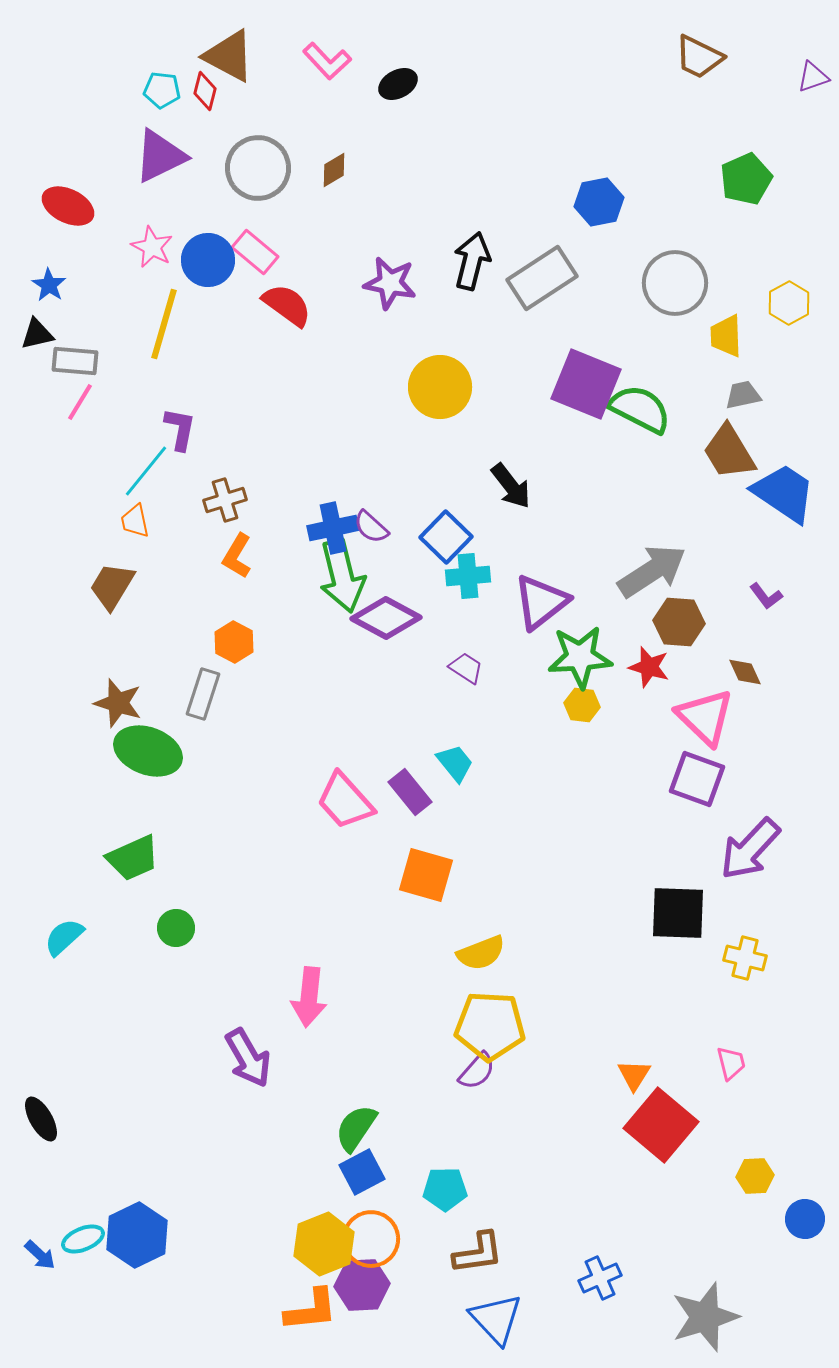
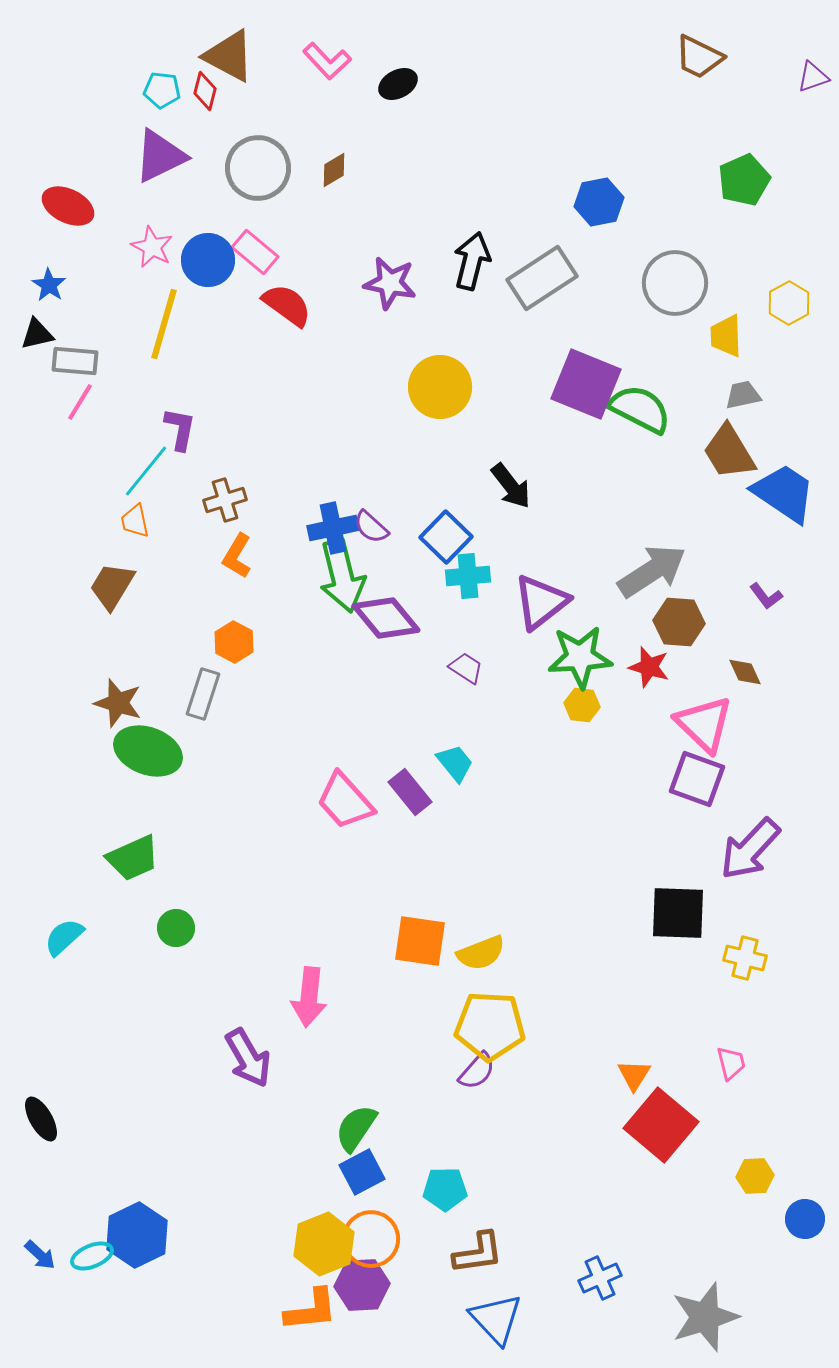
green pentagon at (746, 179): moved 2 px left, 1 px down
purple diamond at (386, 618): rotated 22 degrees clockwise
pink triangle at (705, 717): moved 1 px left, 7 px down
orange square at (426, 875): moved 6 px left, 66 px down; rotated 8 degrees counterclockwise
cyan ellipse at (83, 1239): moved 9 px right, 17 px down
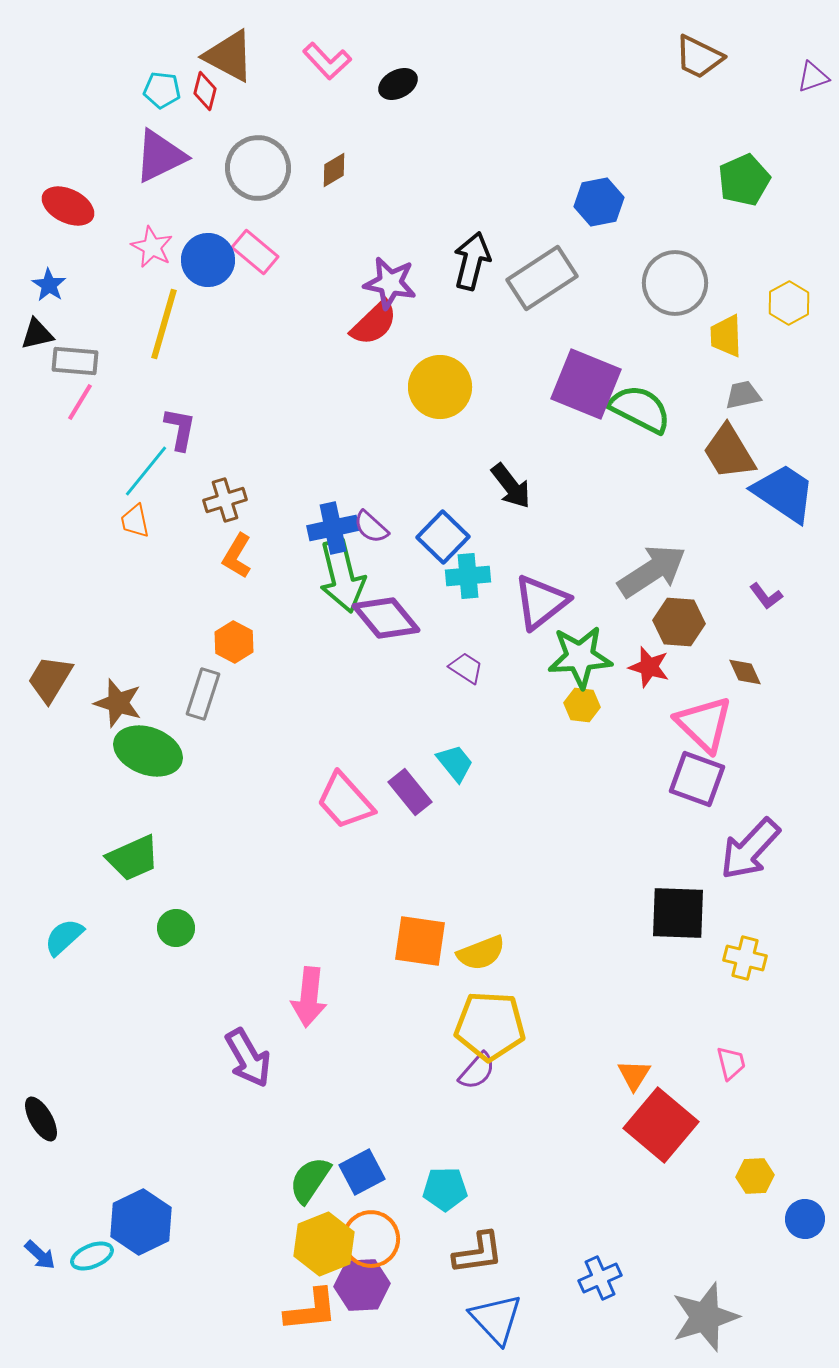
red semicircle at (287, 305): moved 87 px right, 18 px down; rotated 100 degrees clockwise
blue square at (446, 537): moved 3 px left
brown trapezoid at (112, 586): moved 62 px left, 93 px down
green semicircle at (356, 1128): moved 46 px left, 52 px down
blue hexagon at (137, 1235): moved 4 px right, 13 px up
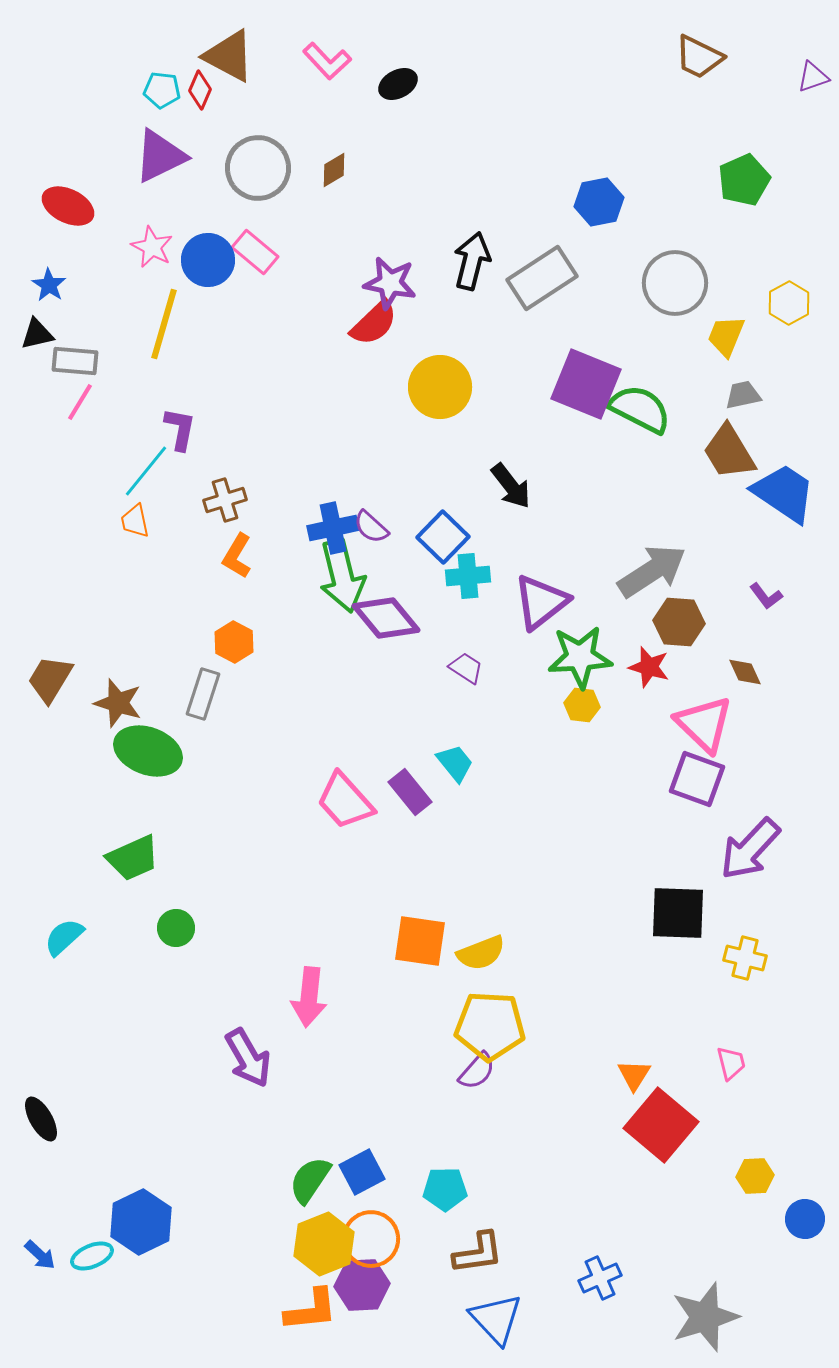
red diamond at (205, 91): moved 5 px left, 1 px up; rotated 9 degrees clockwise
yellow trapezoid at (726, 336): rotated 24 degrees clockwise
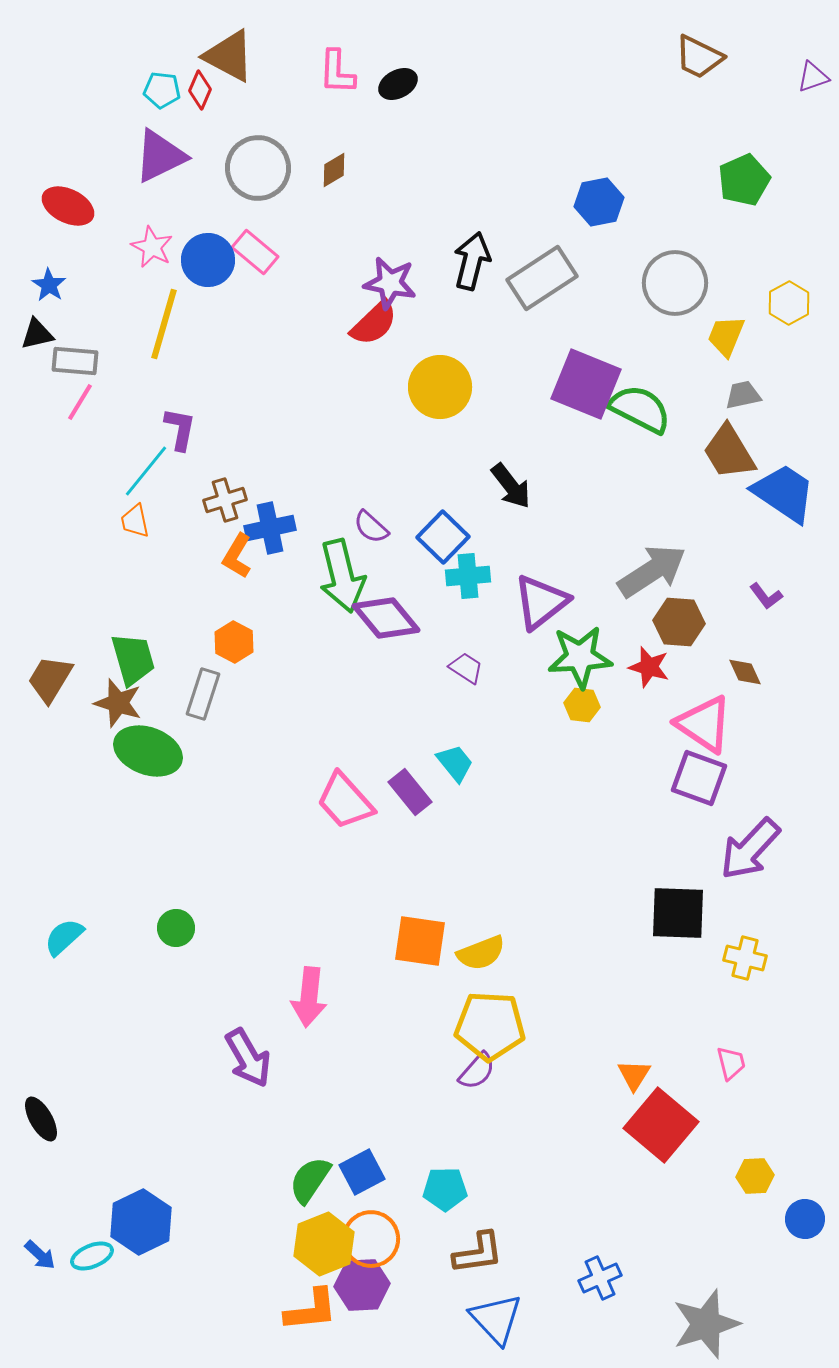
pink L-shape at (327, 61): moved 10 px right, 11 px down; rotated 45 degrees clockwise
blue cross at (333, 528): moved 63 px left
pink triangle at (704, 724): rotated 10 degrees counterclockwise
purple square at (697, 779): moved 2 px right, 1 px up
green trapezoid at (133, 858): moved 199 px up; rotated 82 degrees counterclockwise
gray star at (705, 1317): moved 1 px right, 7 px down
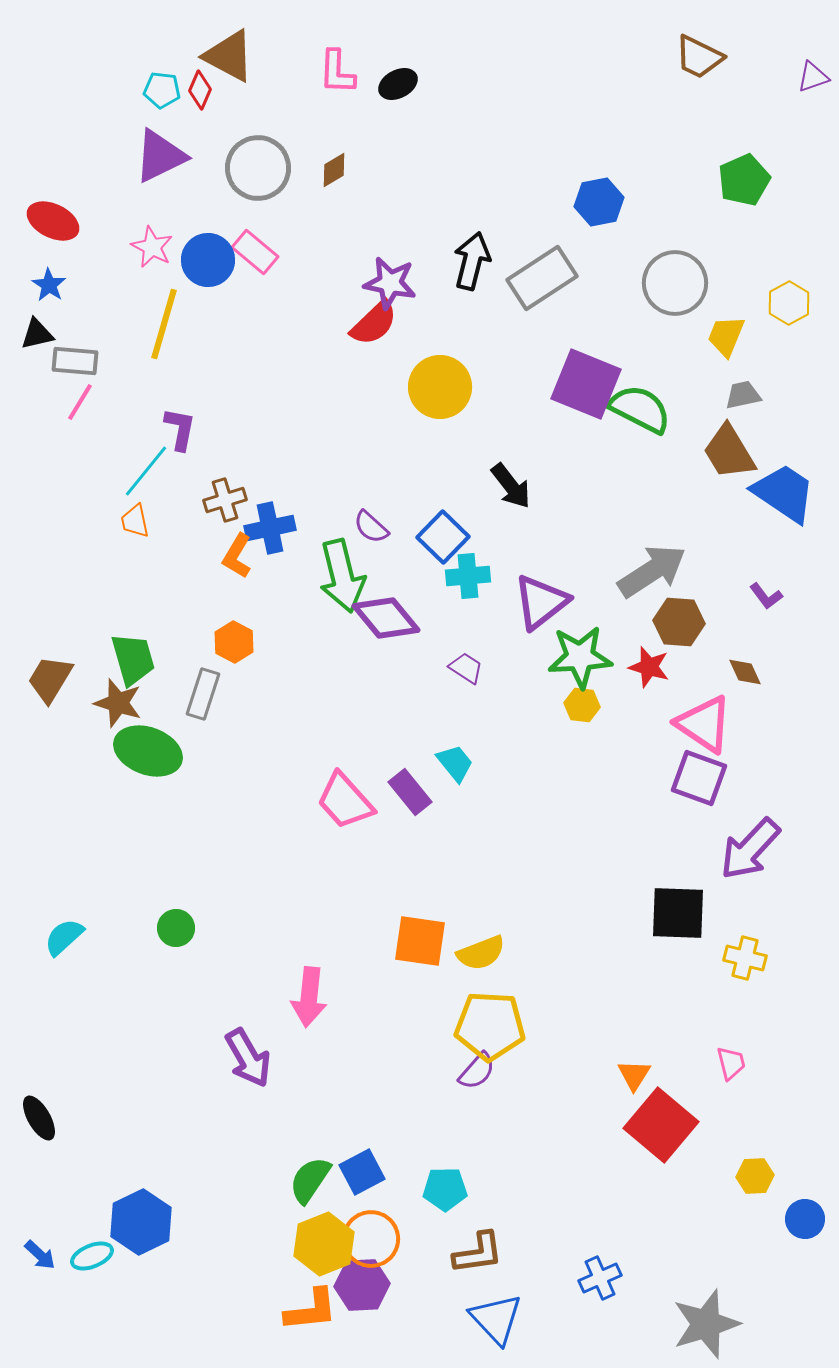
red ellipse at (68, 206): moved 15 px left, 15 px down
black ellipse at (41, 1119): moved 2 px left, 1 px up
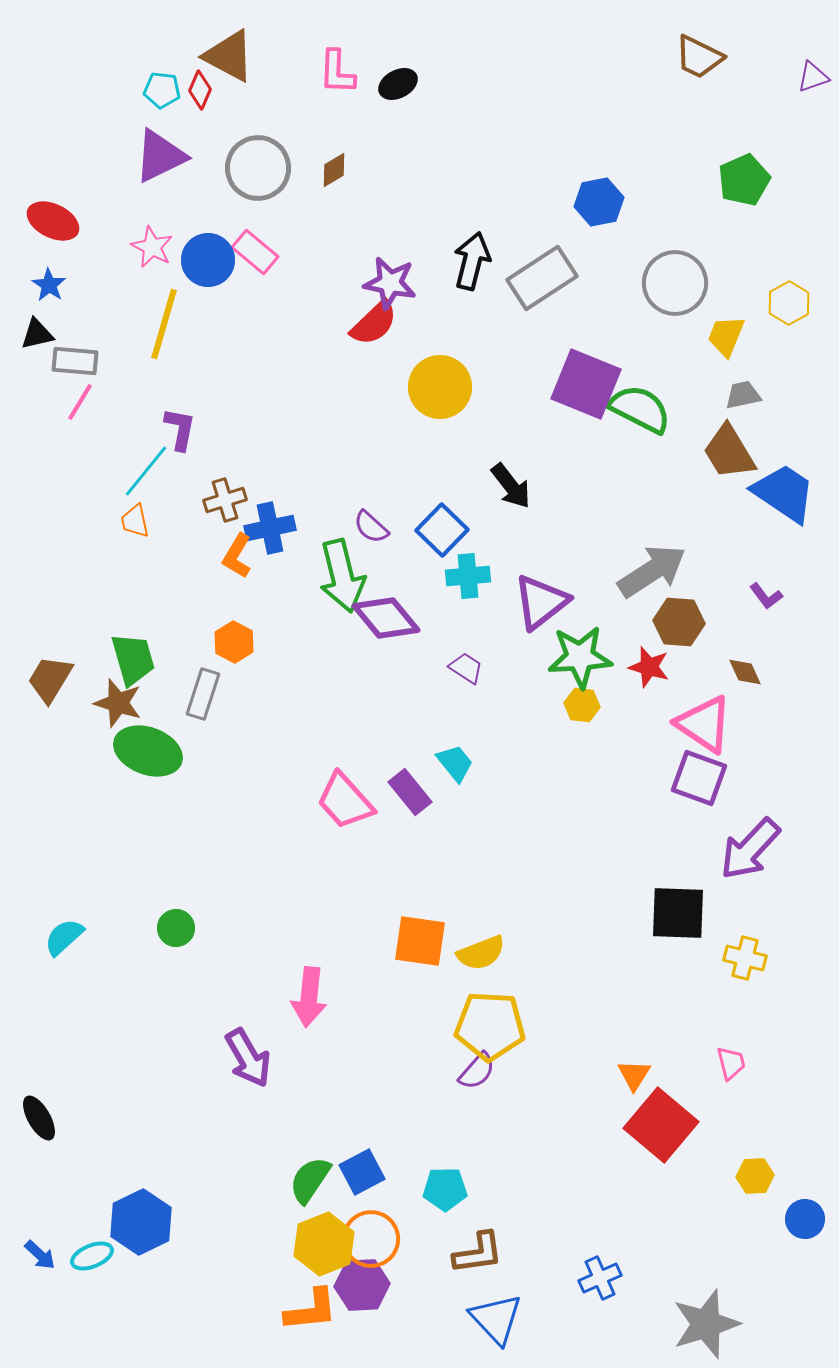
blue square at (443, 537): moved 1 px left, 7 px up
